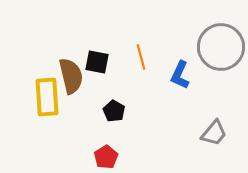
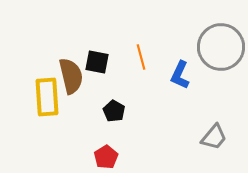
gray trapezoid: moved 4 px down
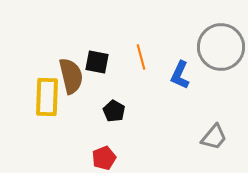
yellow rectangle: rotated 6 degrees clockwise
red pentagon: moved 2 px left, 1 px down; rotated 10 degrees clockwise
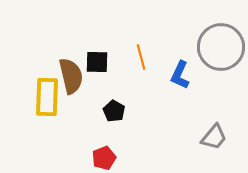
black square: rotated 10 degrees counterclockwise
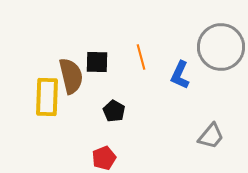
gray trapezoid: moved 3 px left, 1 px up
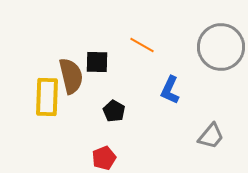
orange line: moved 1 px right, 12 px up; rotated 45 degrees counterclockwise
blue L-shape: moved 10 px left, 15 px down
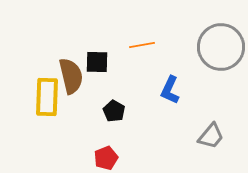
orange line: rotated 40 degrees counterclockwise
red pentagon: moved 2 px right
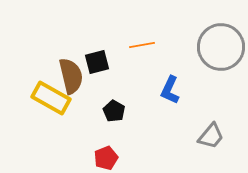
black square: rotated 15 degrees counterclockwise
yellow rectangle: moved 4 px right, 1 px down; rotated 63 degrees counterclockwise
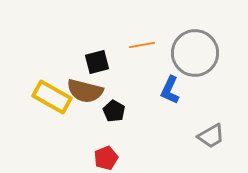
gray circle: moved 26 px left, 6 px down
brown semicircle: moved 14 px right, 15 px down; rotated 117 degrees clockwise
yellow rectangle: moved 1 px right, 1 px up
gray trapezoid: rotated 20 degrees clockwise
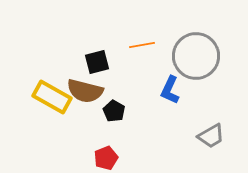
gray circle: moved 1 px right, 3 px down
